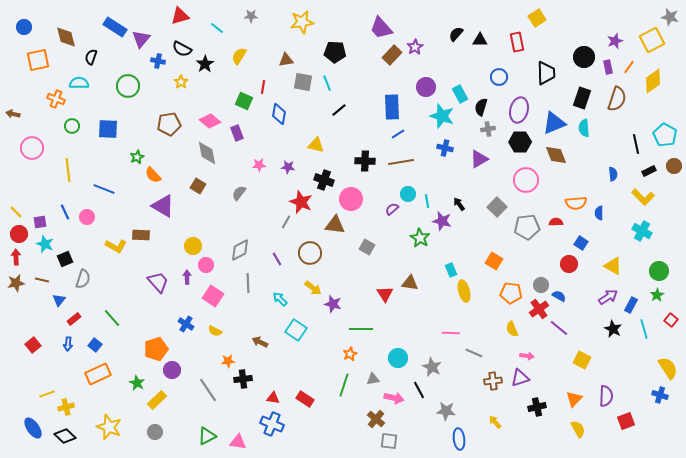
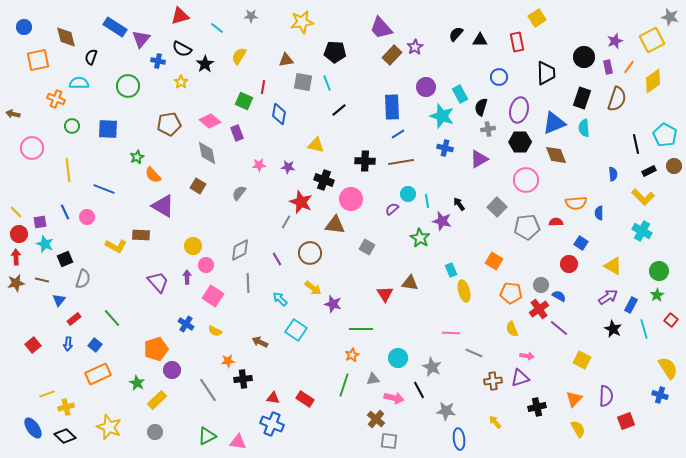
orange star at (350, 354): moved 2 px right, 1 px down
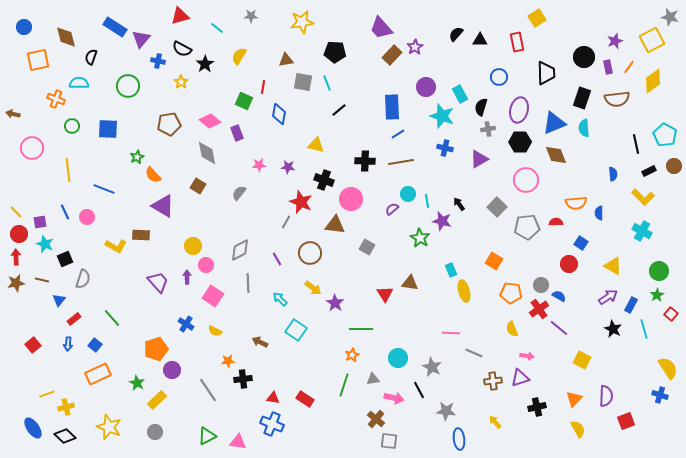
brown semicircle at (617, 99): rotated 65 degrees clockwise
purple star at (333, 304): moved 2 px right, 1 px up; rotated 18 degrees clockwise
red square at (671, 320): moved 6 px up
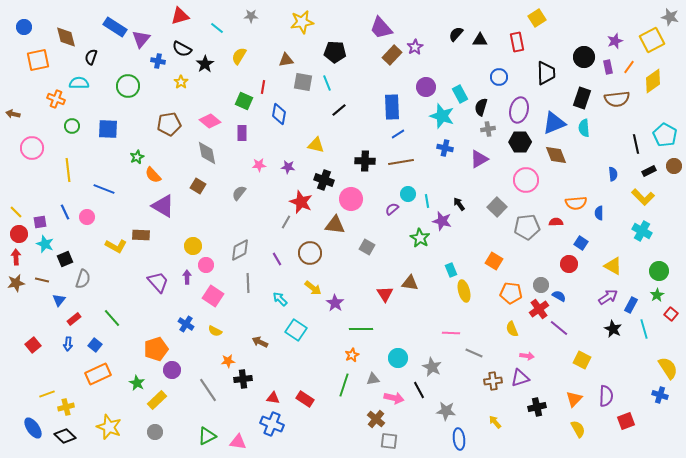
purple rectangle at (237, 133): moved 5 px right; rotated 21 degrees clockwise
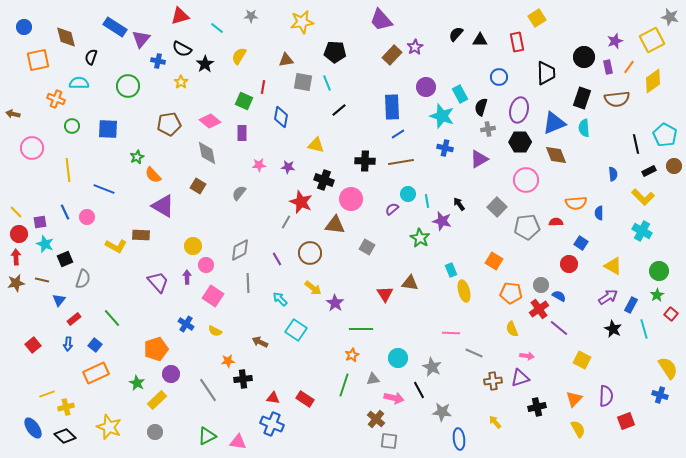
purple trapezoid at (381, 28): moved 8 px up
blue diamond at (279, 114): moved 2 px right, 3 px down
purple circle at (172, 370): moved 1 px left, 4 px down
orange rectangle at (98, 374): moved 2 px left, 1 px up
gray star at (446, 411): moved 4 px left, 1 px down
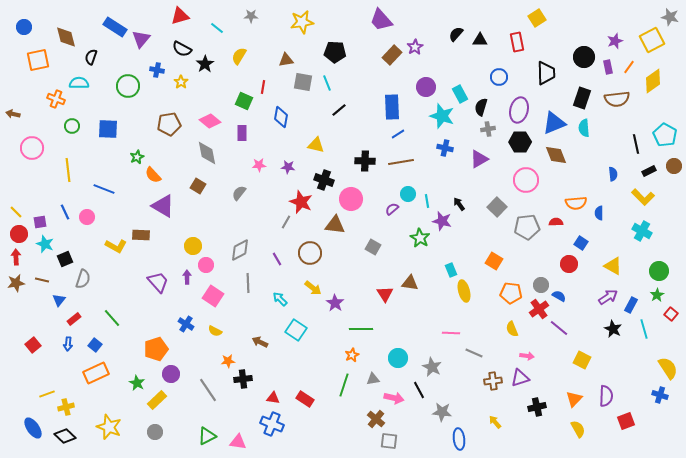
blue cross at (158, 61): moved 1 px left, 9 px down
gray square at (367, 247): moved 6 px right
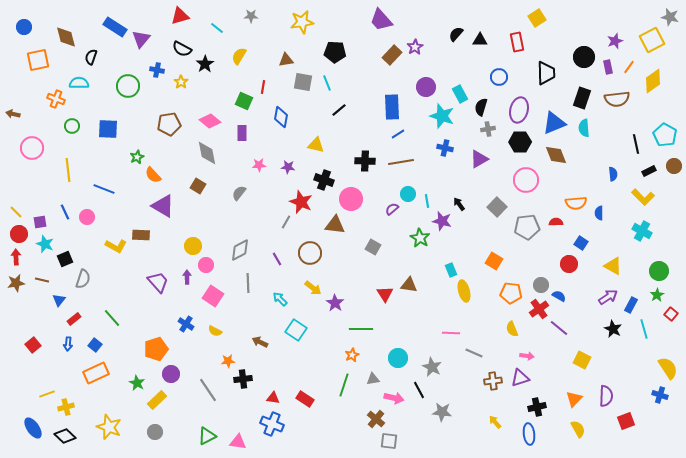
brown triangle at (410, 283): moved 1 px left, 2 px down
blue ellipse at (459, 439): moved 70 px right, 5 px up
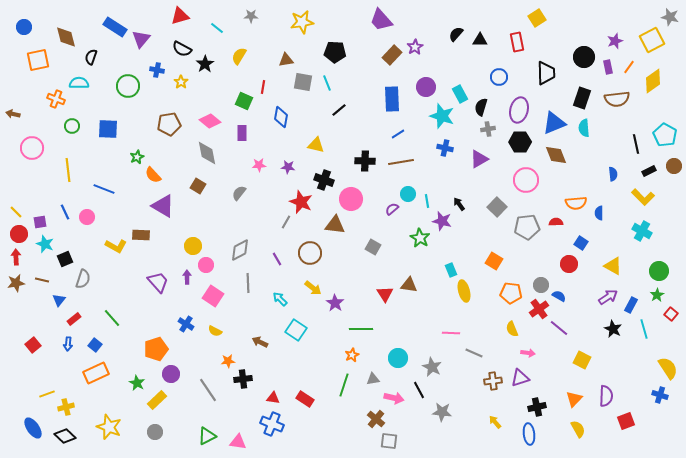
blue rectangle at (392, 107): moved 8 px up
pink arrow at (527, 356): moved 1 px right, 3 px up
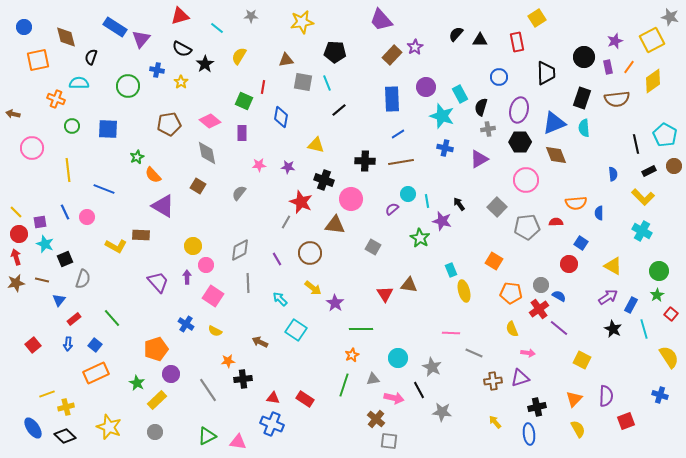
red arrow at (16, 257): rotated 14 degrees counterclockwise
yellow semicircle at (668, 368): moved 1 px right, 11 px up
